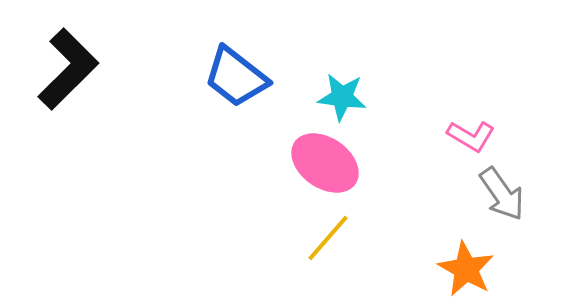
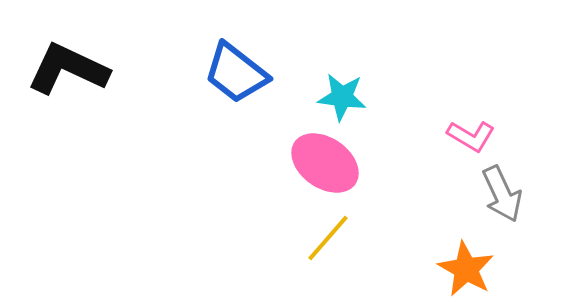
black L-shape: rotated 110 degrees counterclockwise
blue trapezoid: moved 4 px up
gray arrow: rotated 10 degrees clockwise
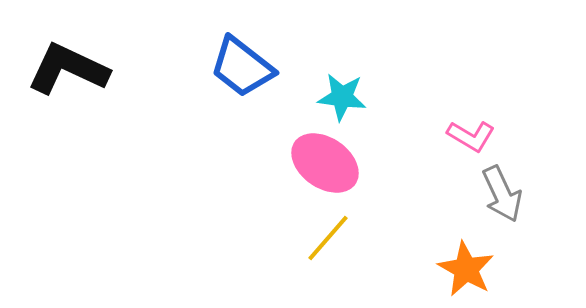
blue trapezoid: moved 6 px right, 6 px up
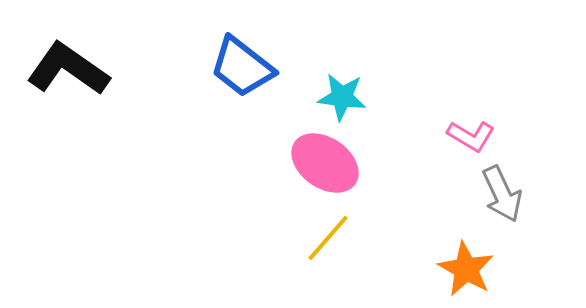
black L-shape: rotated 10 degrees clockwise
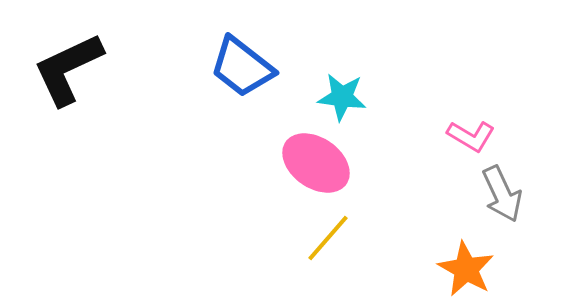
black L-shape: rotated 60 degrees counterclockwise
pink ellipse: moved 9 px left
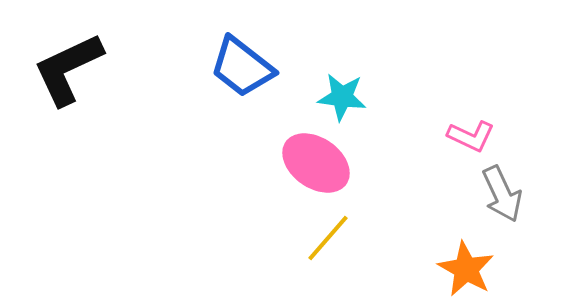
pink L-shape: rotated 6 degrees counterclockwise
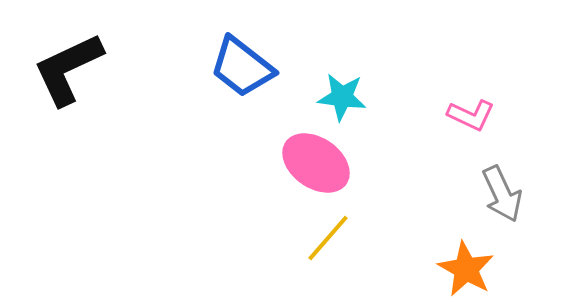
pink L-shape: moved 21 px up
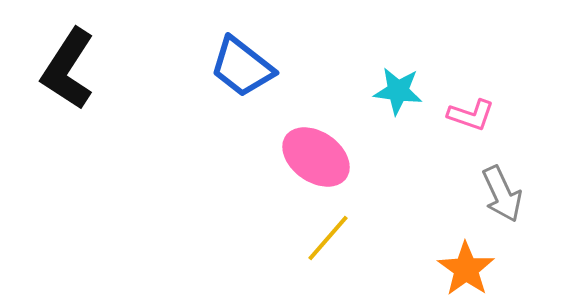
black L-shape: rotated 32 degrees counterclockwise
cyan star: moved 56 px right, 6 px up
pink L-shape: rotated 6 degrees counterclockwise
pink ellipse: moved 6 px up
orange star: rotated 6 degrees clockwise
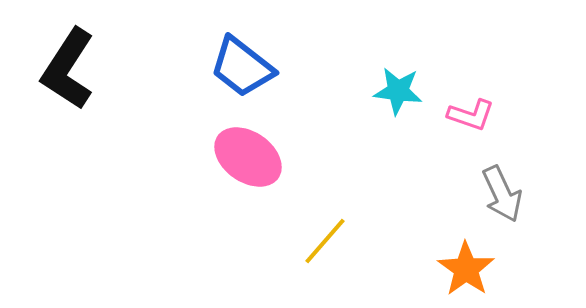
pink ellipse: moved 68 px left
yellow line: moved 3 px left, 3 px down
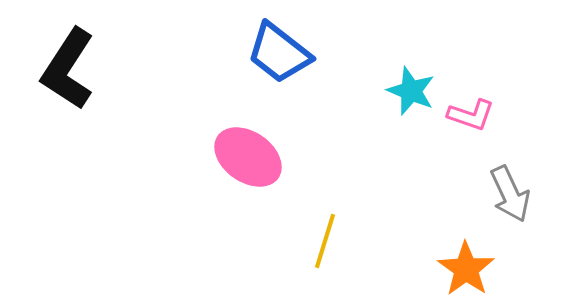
blue trapezoid: moved 37 px right, 14 px up
cyan star: moved 13 px right; rotated 15 degrees clockwise
gray arrow: moved 8 px right
yellow line: rotated 24 degrees counterclockwise
